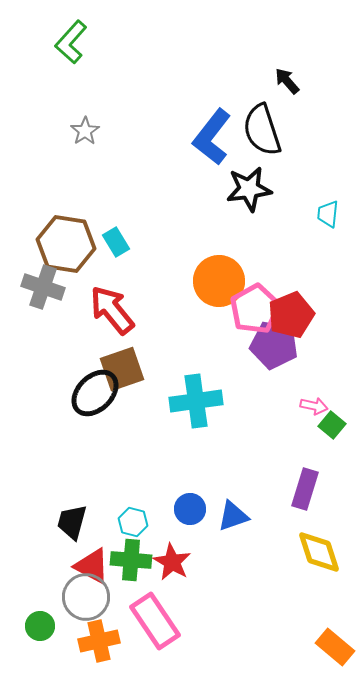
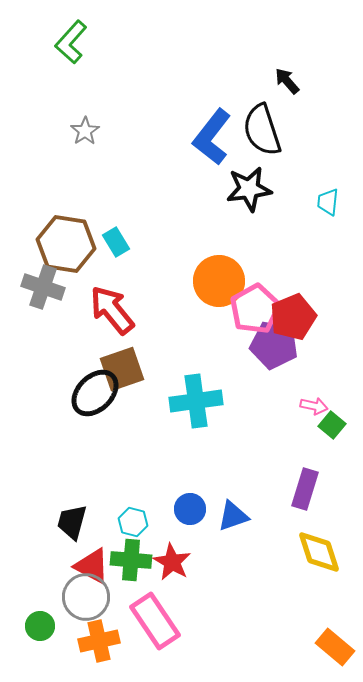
cyan trapezoid: moved 12 px up
red pentagon: moved 2 px right, 2 px down
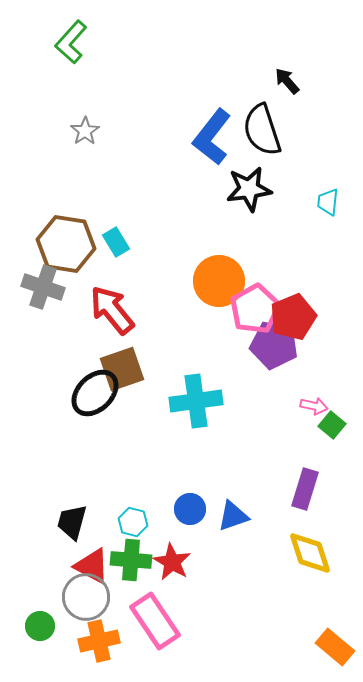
yellow diamond: moved 9 px left, 1 px down
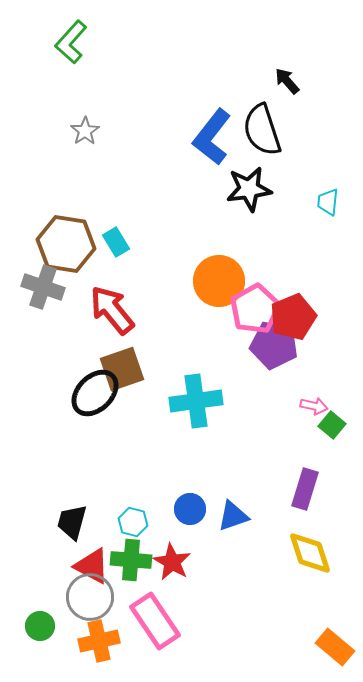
gray circle: moved 4 px right
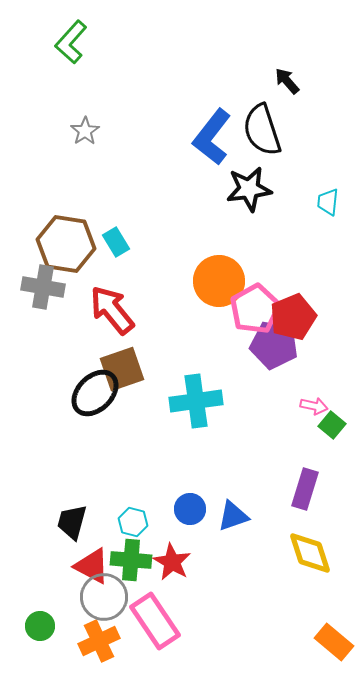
gray cross: rotated 9 degrees counterclockwise
gray circle: moved 14 px right
orange cross: rotated 12 degrees counterclockwise
orange rectangle: moved 1 px left, 5 px up
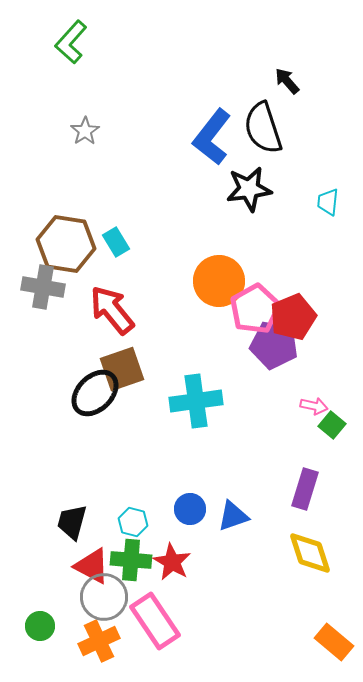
black semicircle: moved 1 px right, 2 px up
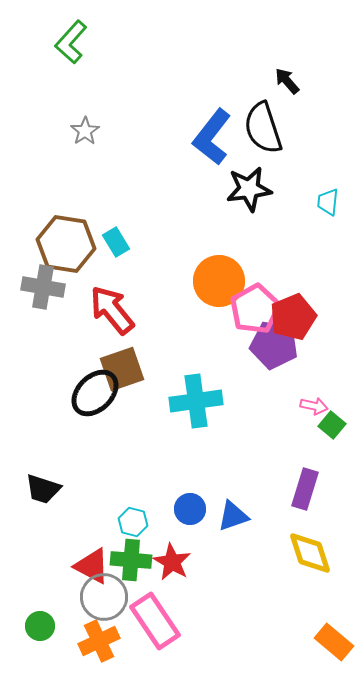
black trapezoid: moved 29 px left, 33 px up; rotated 87 degrees counterclockwise
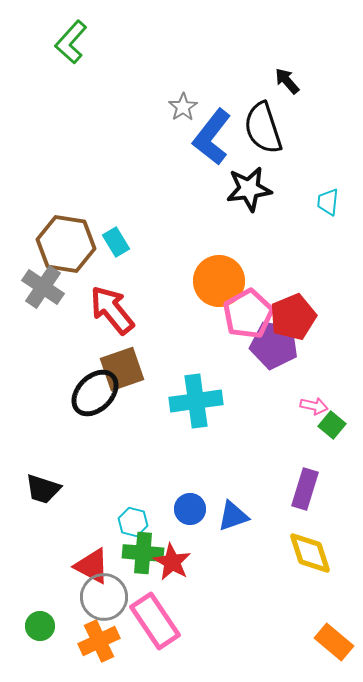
gray star: moved 98 px right, 24 px up
gray cross: rotated 24 degrees clockwise
pink pentagon: moved 7 px left, 5 px down
green cross: moved 12 px right, 7 px up
